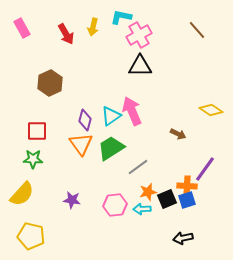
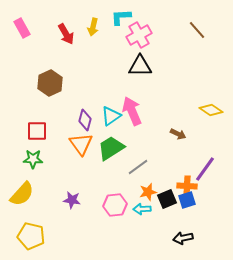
cyan L-shape: rotated 15 degrees counterclockwise
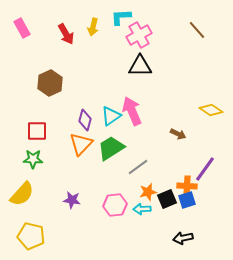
orange triangle: rotated 20 degrees clockwise
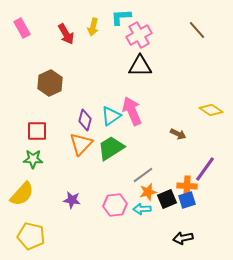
gray line: moved 5 px right, 8 px down
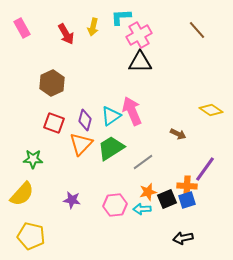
black triangle: moved 4 px up
brown hexagon: moved 2 px right
red square: moved 17 px right, 8 px up; rotated 20 degrees clockwise
gray line: moved 13 px up
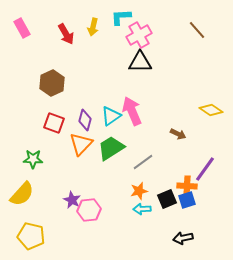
orange star: moved 9 px left, 1 px up
purple star: rotated 18 degrees clockwise
pink hexagon: moved 26 px left, 5 px down
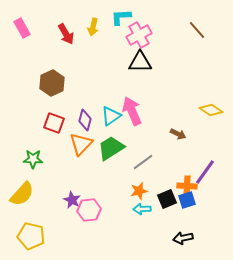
purple line: moved 3 px down
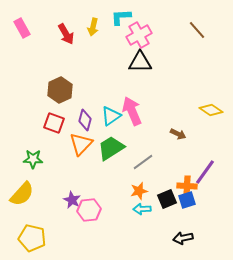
brown hexagon: moved 8 px right, 7 px down
yellow pentagon: moved 1 px right, 2 px down
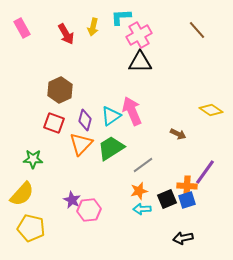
gray line: moved 3 px down
yellow pentagon: moved 1 px left, 10 px up
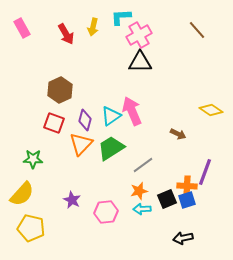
purple line: rotated 16 degrees counterclockwise
pink hexagon: moved 17 px right, 2 px down
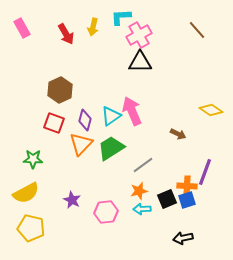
yellow semicircle: moved 4 px right, 1 px up; rotated 20 degrees clockwise
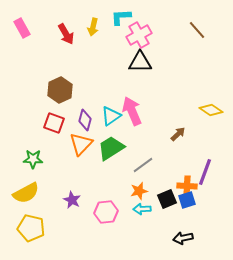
brown arrow: rotated 70 degrees counterclockwise
